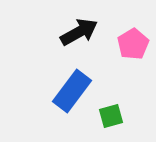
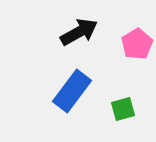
pink pentagon: moved 4 px right
green square: moved 12 px right, 7 px up
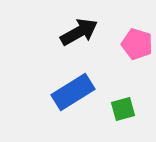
pink pentagon: rotated 24 degrees counterclockwise
blue rectangle: moved 1 px right, 1 px down; rotated 21 degrees clockwise
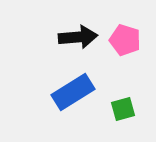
black arrow: moved 1 px left, 5 px down; rotated 24 degrees clockwise
pink pentagon: moved 12 px left, 4 px up
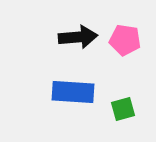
pink pentagon: rotated 8 degrees counterclockwise
blue rectangle: rotated 36 degrees clockwise
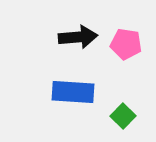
pink pentagon: moved 1 px right, 4 px down
green square: moved 7 px down; rotated 30 degrees counterclockwise
